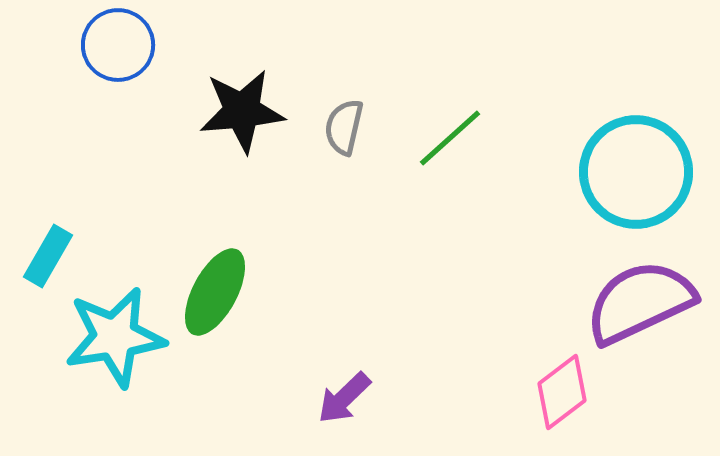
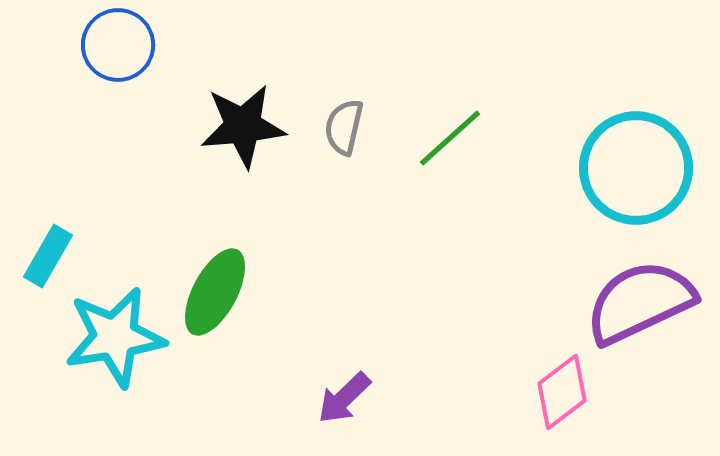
black star: moved 1 px right, 15 px down
cyan circle: moved 4 px up
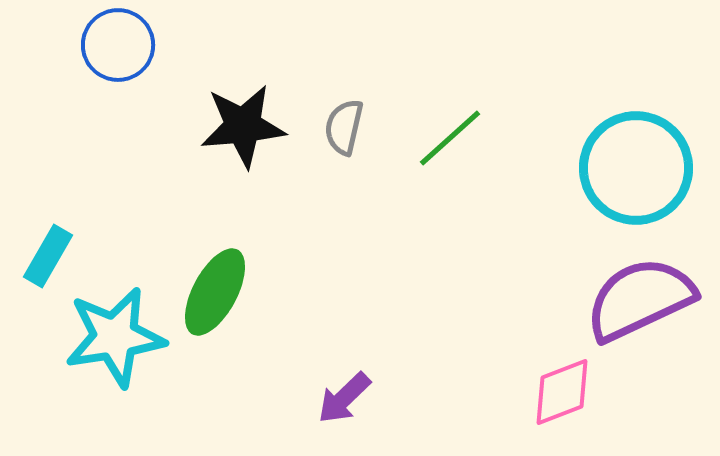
purple semicircle: moved 3 px up
pink diamond: rotated 16 degrees clockwise
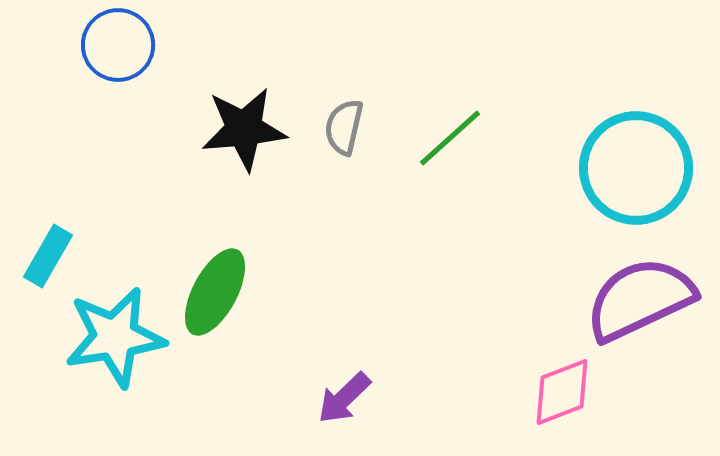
black star: moved 1 px right, 3 px down
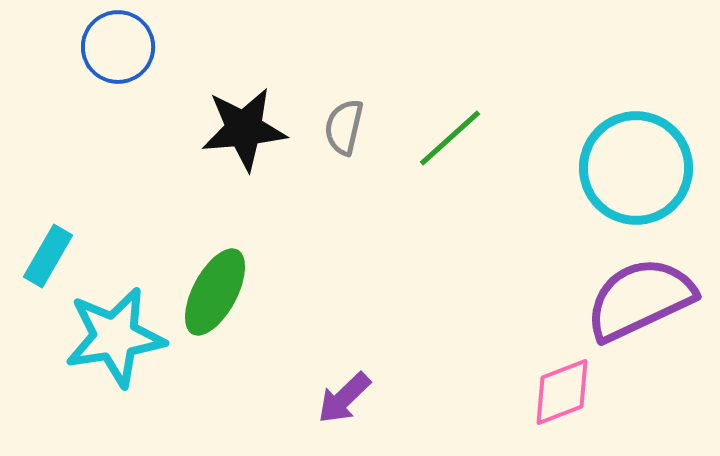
blue circle: moved 2 px down
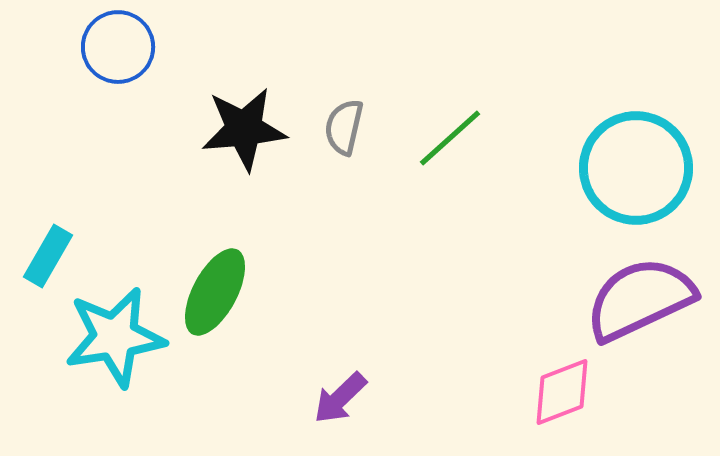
purple arrow: moved 4 px left
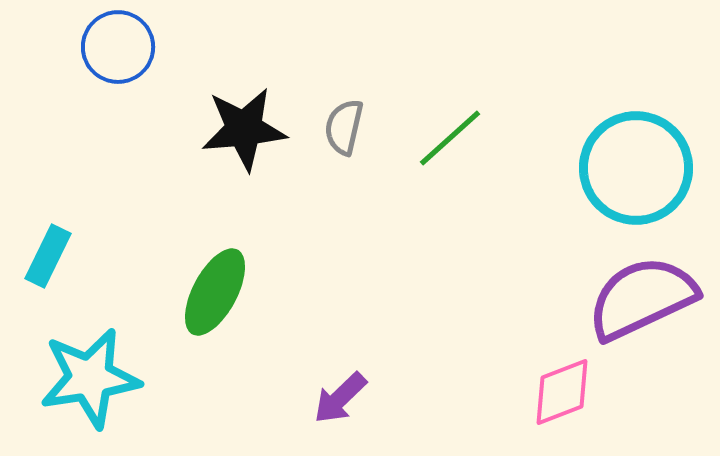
cyan rectangle: rotated 4 degrees counterclockwise
purple semicircle: moved 2 px right, 1 px up
cyan star: moved 25 px left, 41 px down
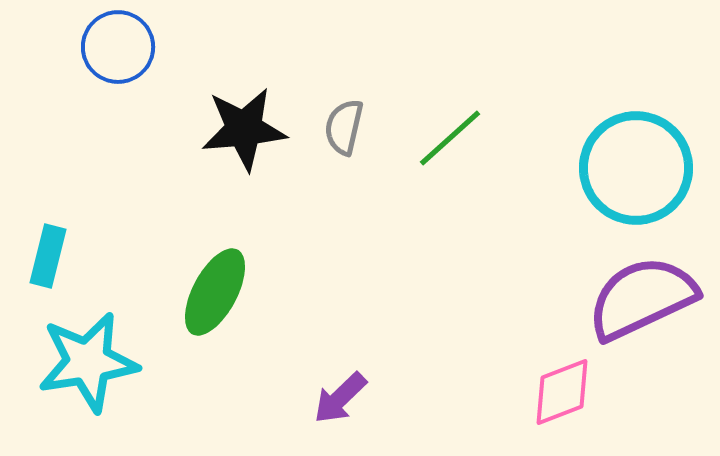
cyan rectangle: rotated 12 degrees counterclockwise
cyan star: moved 2 px left, 16 px up
